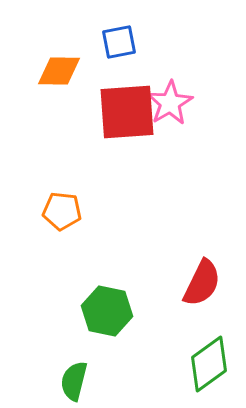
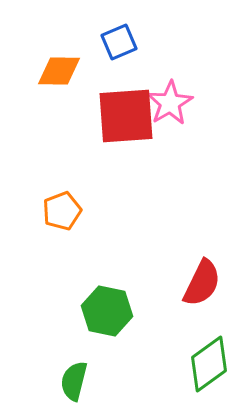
blue square: rotated 12 degrees counterclockwise
red square: moved 1 px left, 4 px down
orange pentagon: rotated 27 degrees counterclockwise
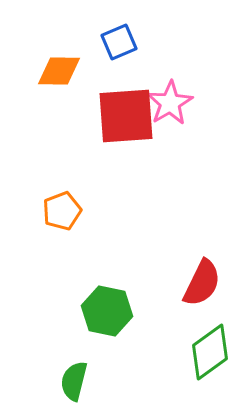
green diamond: moved 1 px right, 12 px up
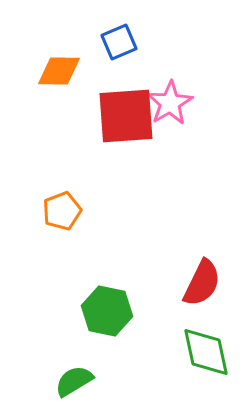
green diamond: moved 4 px left; rotated 66 degrees counterclockwise
green semicircle: rotated 45 degrees clockwise
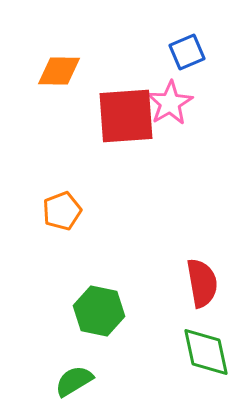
blue square: moved 68 px right, 10 px down
red semicircle: rotated 36 degrees counterclockwise
green hexagon: moved 8 px left
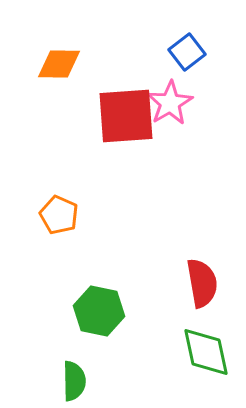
blue square: rotated 15 degrees counterclockwise
orange diamond: moved 7 px up
orange pentagon: moved 3 px left, 4 px down; rotated 27 degrees counterclockwise
green semicircle: rotated 120 degrees clockwise
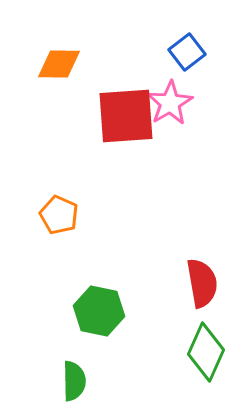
green diamond: rotated 36 degrees clockwise
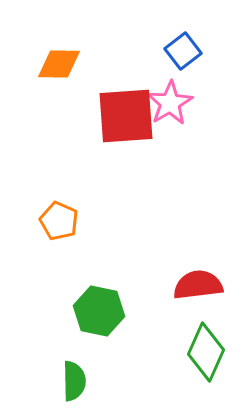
blue square: moved 4 px left, 1 px up
orange pentagon: moved 6 px down
red semicircle: moved 4 px left, 2 px down; rotated 87 degrees counterclockwise
